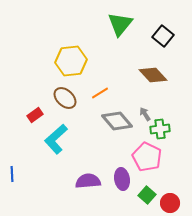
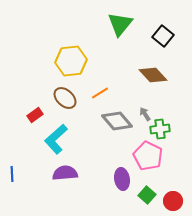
pink pentagon: moved 1 px right, 1 px up
purple semicircle: moved 23 px left, 8 px up
red circle: moved 3 px right, 2 px up
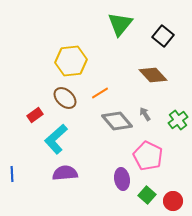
green cross: moved 18 px right, 9 px up; rotated 30 degrees counterclockwise
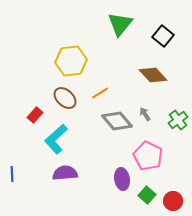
red rectangle: rotated 14 degrees counterclockwise
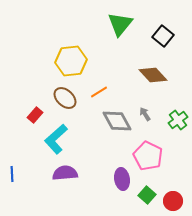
orange line: moved 1 px left, 1 px up
gray diamond: rotated 12 degrees clockwise
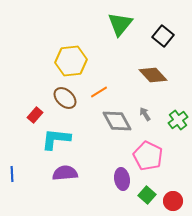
cyan L-shape: rotated 48 degrees clockwise
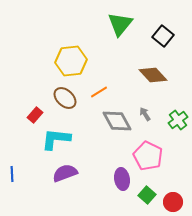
purple semicircle: rotated 15 degrees counterclockwise
red circle: moved 1 px down
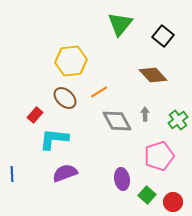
gray arrow: rotated 32 degrees clockwise
cyan L-shape: moved 2 px left
pink pentagon: moved 11 px right; rotated 28 degrees clockwise
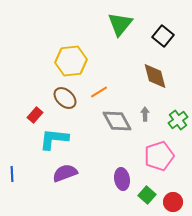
brown diamond: moved 2 px right, 1 px down; rotated 28 degrees clockwise
